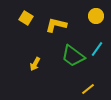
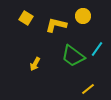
yellow circle: moved 13 px left
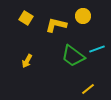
cyan line: rotated 35 degrees clockwise
yellow arrow: moved 8 px left, 3 px up
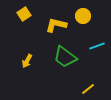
yellow square: moved 2 px left, 4 px up; rotated 24 degrees clockwise
cyan line: moved 3 px up
green trapezoid: moved 8 px left, 1 px down
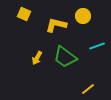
yellow square: rotated 32 degrees counterclockwise
yellow arrow: moved 10 px right, 3 px up
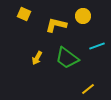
green trapezoid: moved 2 px right, 1 px down
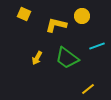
yellow circle: moved 1 px left
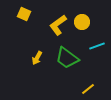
yellow circle: moved 6 px down
yellow L-shape: moved 2 px right; rotated 50 degrees counterclockwise
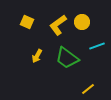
yellow square: moved 3 px right, 8 px down
yellow arrow: moved 2 px up
